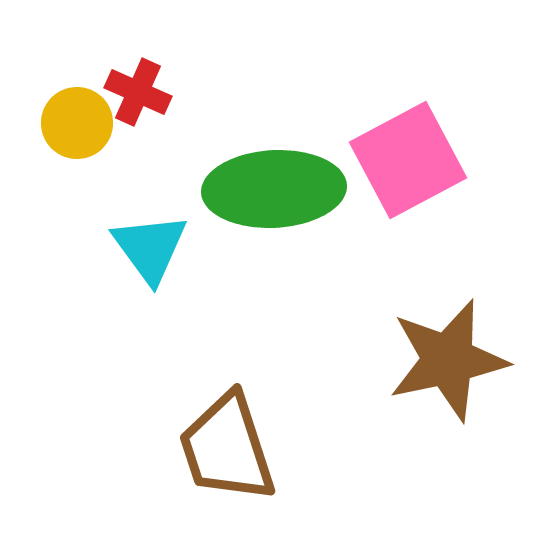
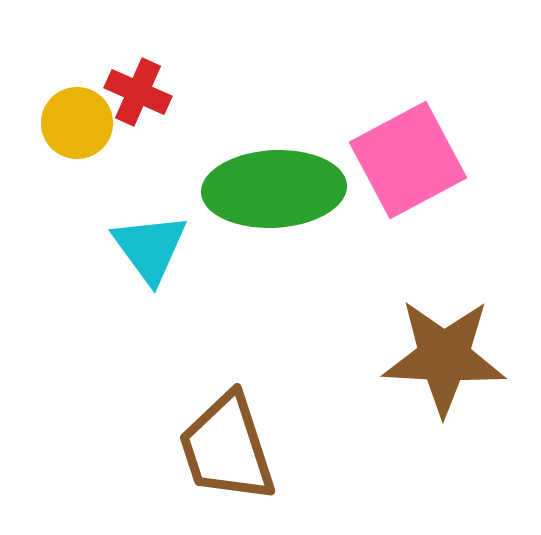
brown star: moved 4 px left, 3 px up; rotated 15 degrees clockwise
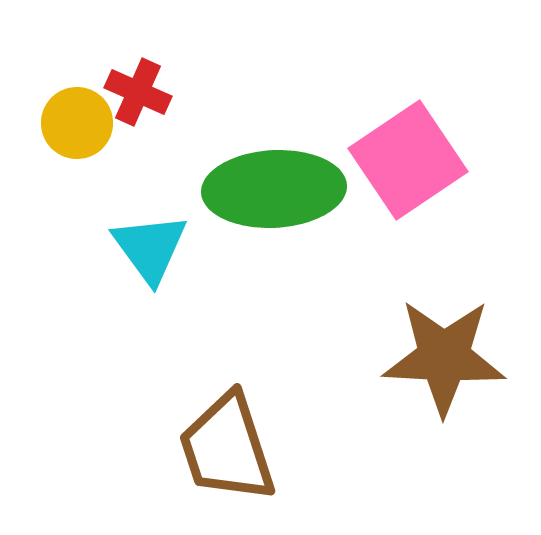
pink square: rotated 6 degrees counterclockwise
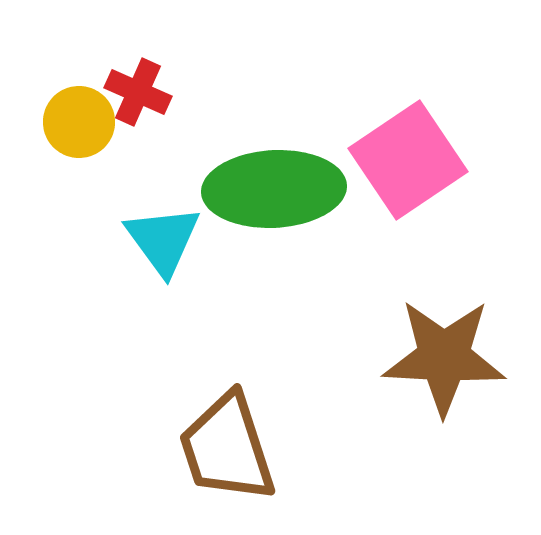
yellow circle: moved 2 px right, 1 px up
cyan triangle: moved 13 px right, 8 px up
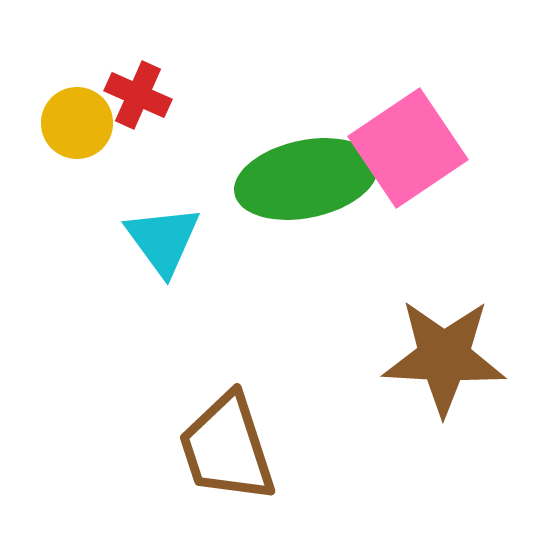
red cross: moved 3 px down
yellow circle: moved 2 px left, 1 px down
pink square: moved 12 px up
green ellipse: moved 32 px right, 10 px up; rotated 9 degrees counterclockwise
